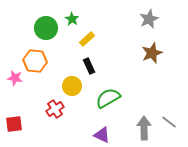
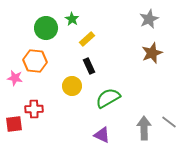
red cross: moved 21 px left; rotated 30 degrees clockwise
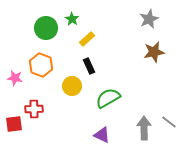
brown star: moved 2 px right, 1 px up; rotated 10 degrees clockwise
orange hexagon: moved 6 px right, 4 px down; rotated 15 degrees clockwise
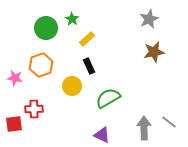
orange hexagon: rotated 20 degrees clockwise
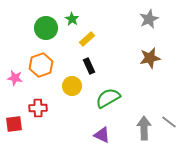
brown star: moved 4 px left, 6 px down
red cross: moved 4 px right, 1 px up
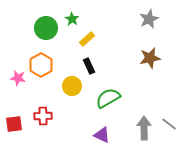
orange hexagon: rotated 10 degrees counterclockwise
pink star: moved 3 px right
red cross: moved 5 px right, 8 px down
gray line: moved 2 px down
